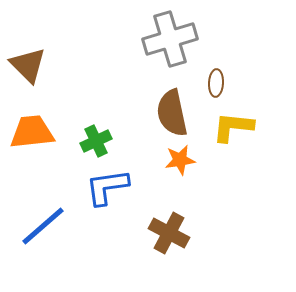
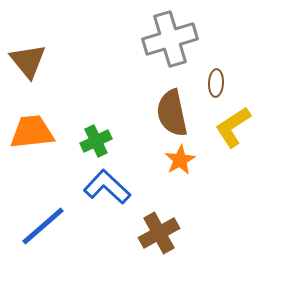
brown triangle: moved 4 px up; rotated 6 degrees clockwise
yellow L-shape: rotated 39 degrees counterclockwise
orange star: rotated 20 degrees counterclockwise
blue L-shape: rotated 51 degrees clockwise
brown cross: moved 10 px left; rotated 33 degrees clockwise
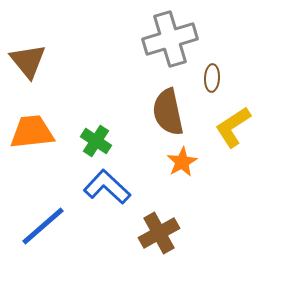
brown ellipse: moved 4 px left, 5 px up
brown semicircle: moved 4 px left, 1 px up
green cross: rotated 32 degrees counterclockwise
orange star: moved 2 px right, 2 px down
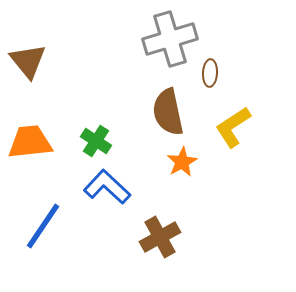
brown ellipse: moved 2 px left, 5 px up
orange trapezoid: moved 2 px left, 10 px down
blue line: rotated 15 degrees counterclockwise
brown cross: moved 1 px right, 4 px down
